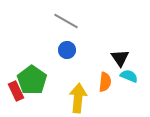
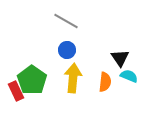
yellow arrow: moved 5 px left, 20 px up
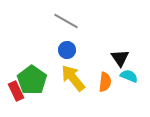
yellow arrow: rotated 44 degrees counterclockwise
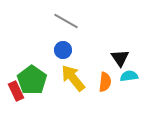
blue circle: moved 4 px left
cyan semicircle: rotated 30 degrees counterclockwise
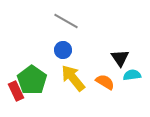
cyan semicircle: moved 3 px right, 1 px up
orange semicircle: rotated 66 degrees counterclockwise
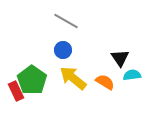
yellow arrow: rotated 12 degrees counterclockwise
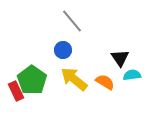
gray line: moved 6 px right; rotated 20 degrees clockwise
yellow arrow: moved 1 px right, 1 px down
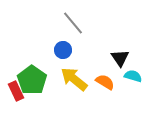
gray line: moved 1 px right, 2 px down
cyan semicircle: moved 1 px right, 1 px down; rotated 24 degrees clockwise
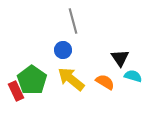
gray line: moved 2 px up; rotated 25 degrees clockwise
yellow arrow: moved 3 px left
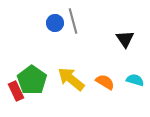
blue circle: moved 8 px left, 27 px up
black triangle: moved 5 px right, 19 px up
cyan semicircle: moved 2 px right, 4 px down
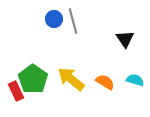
blue circle: moved 1 px left, 4 px up
green pentagon: moved 1 px right, 1 px up
